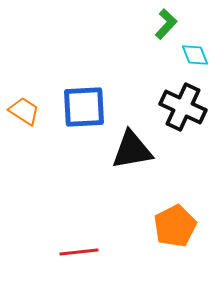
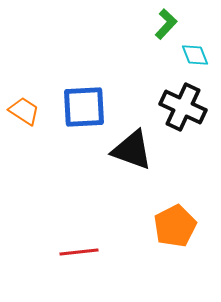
black triangle: rotated 30 degrees clockwise
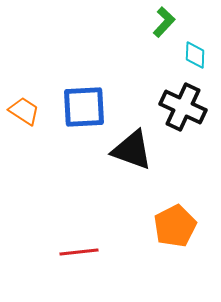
green L-shape: moved 2 px left, 2 px up
cyan diamond: rotated 24 degrees clockwise
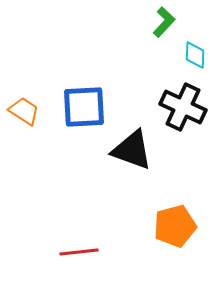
orange pentagon: rotated 12 degrees clockwise
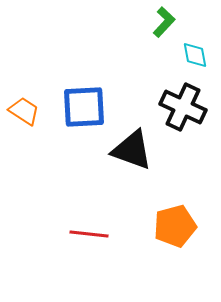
cyan diamond: rotated 12 degrees counterclockwise
red line: moved 10 px right, 18 px up; rotated 12 degrees clockwise
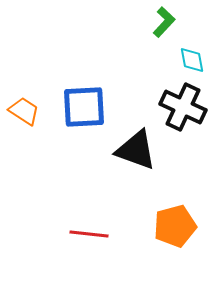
cyan diamond: moved 3 px left, 5 px down
black triangle: moved 4 px right
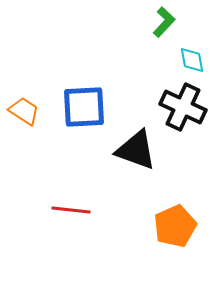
orange pentagon: rotated 9 degrees counterclockwise
red line: moved 18 px left, 24 px up
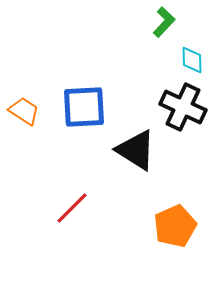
cyan diamond: rotated 8 degrees clockwise
black triangle: rotated 12 degrees clockwise
red line: moved 1 px right, 2 px up; rotated 51 degrees counterclockwise
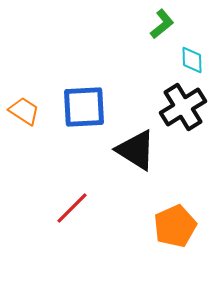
green L-shape: moved 2 px left, 2 px down; rotated 8 degrees clockwise
black cross: rotated 33 degrees clockwise
